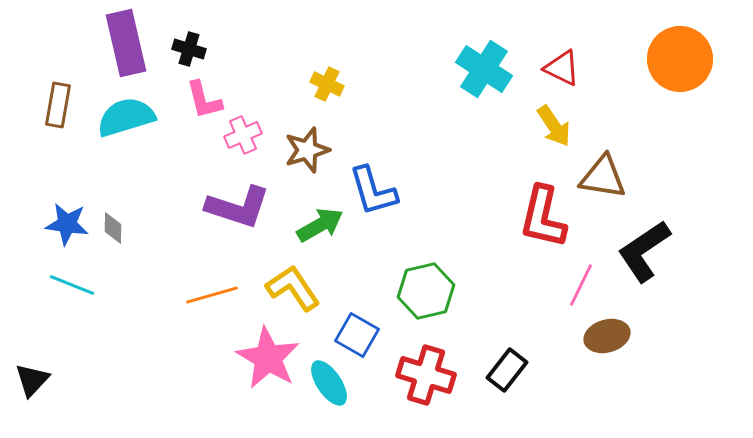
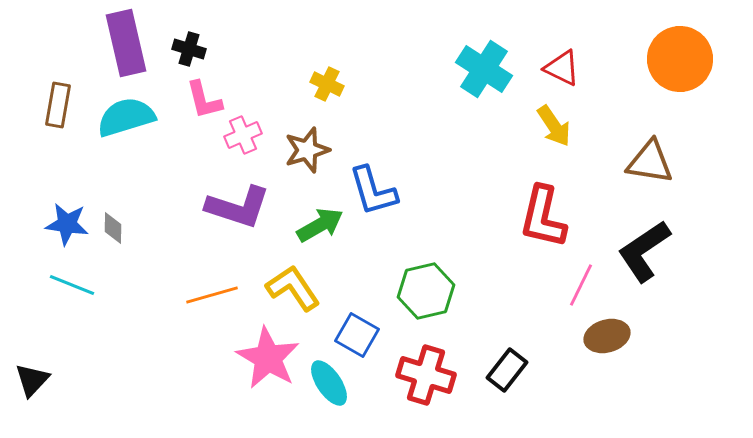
brown triangle: moved 47 px right, 15 px up
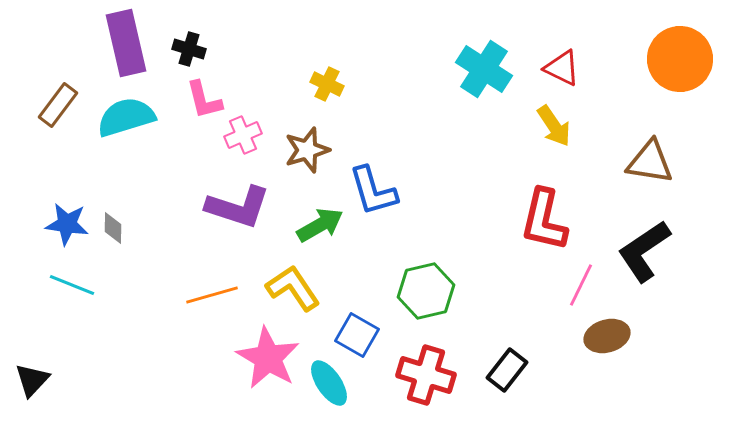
brown rectangle: rotated 27 degrees clockwise
red L-shape: moved 1 px right, 3 px down
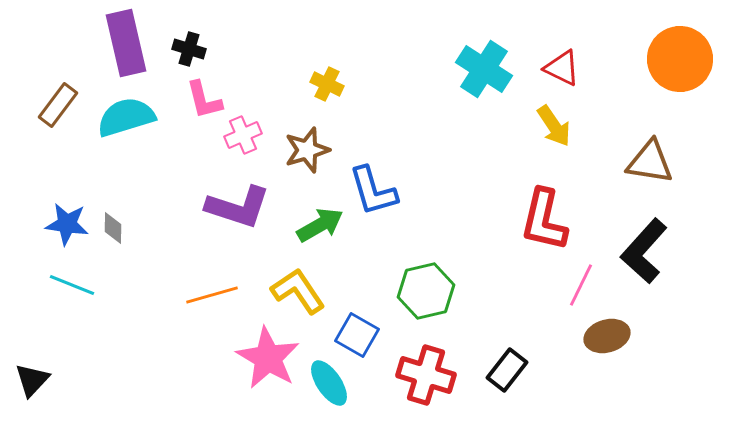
black L-shape: rotated 14 degrees counterclockwise
yellow L-shape: moved 5 px right, 3 px down
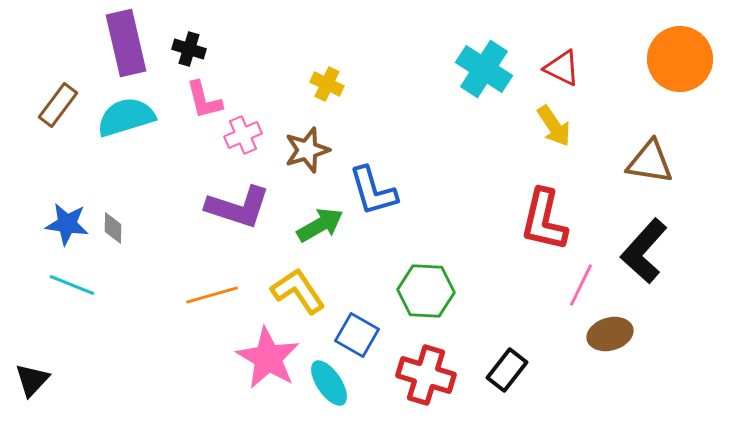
green hexagon: rotated 16 degrees clockwise
brown ellipse: moved 3 px right, 2 px up
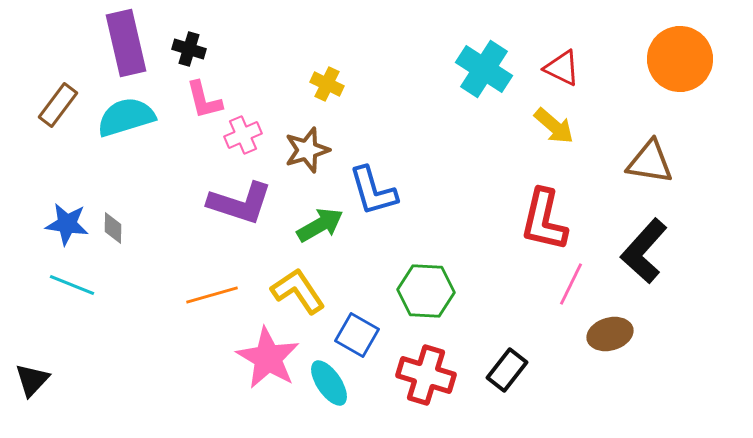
yellow arrow: rotated 15 degrees counterclockwise
purple L-shape: moved 2 px right, 4 px up
pink line: moved 10 px left, 1 px up
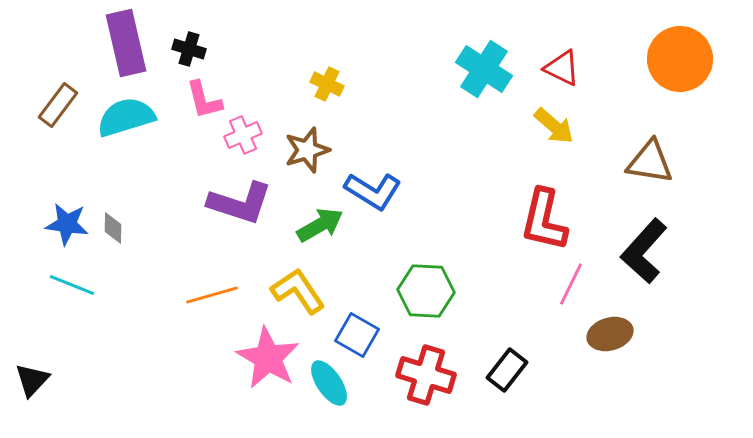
blue L-shape: rotated 42 degrees counterclockwise
